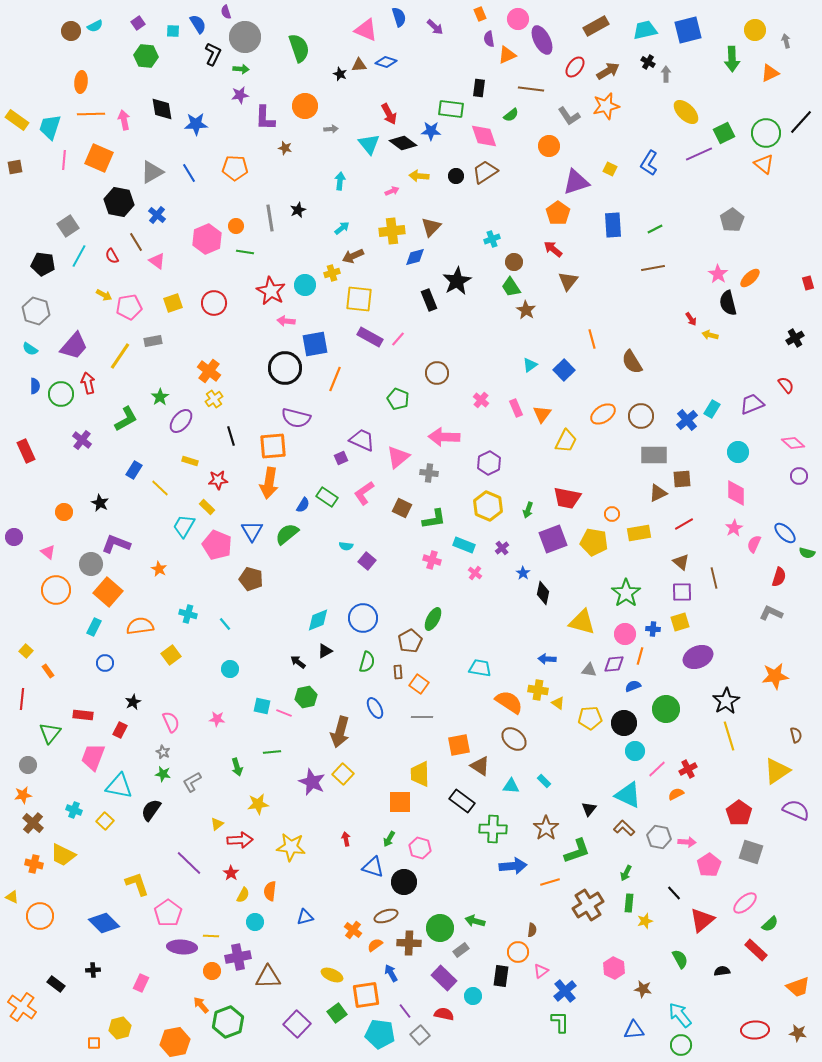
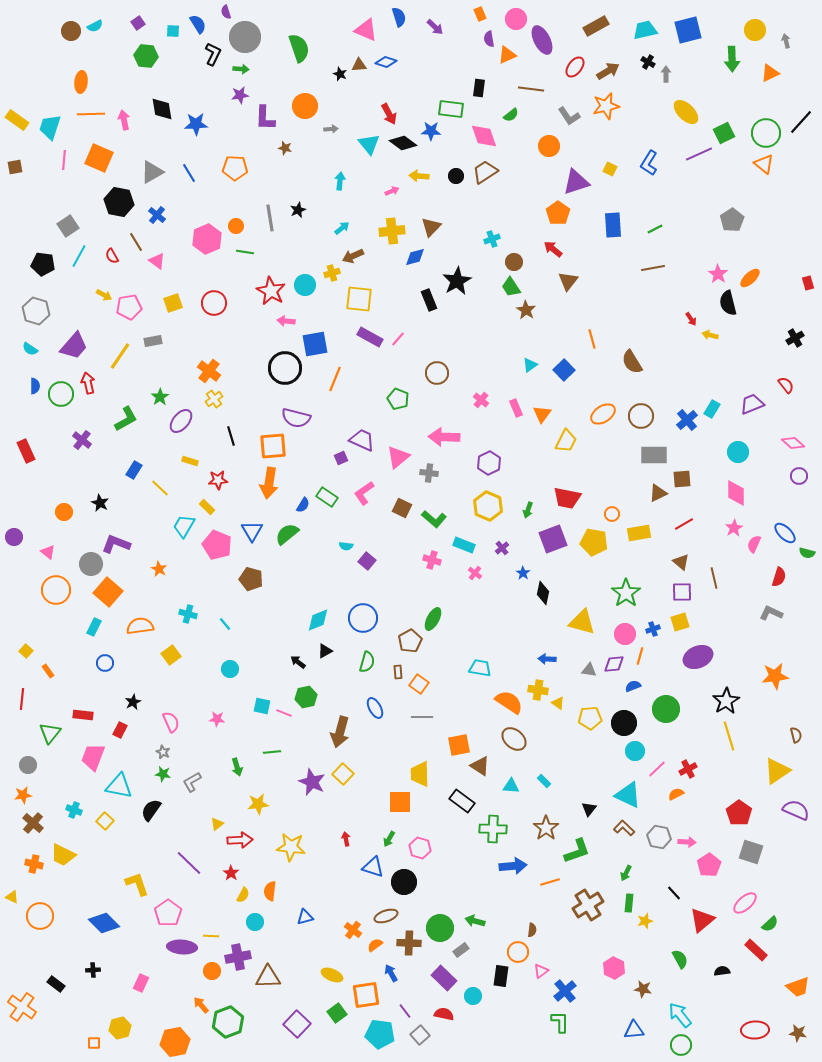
pink circle at (518, 19): moved 2 px left
green L-shape at (434, 519): rotated 50 degrees clockwise
blue cross at (653, 629): rotated 24 degrees counterclockwise
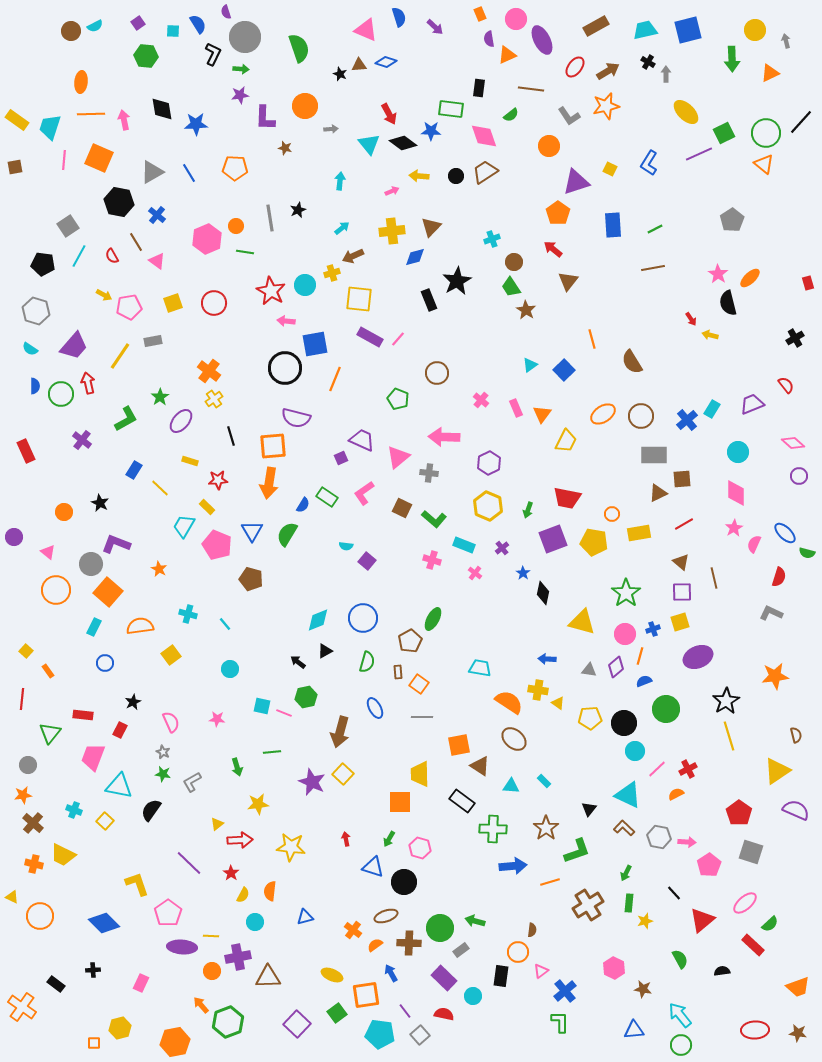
green semicircle at (287, 534): rotated 20 degrees counterclockwise
purple diamond at (614, 664): moved 2 px right, 3 px down; rotated 35 degrees counterclockwise
blue semicircle at (633, 686): moved 11 px right, 5 px up
red rectangle at (756, 950): moved 3 px left, 5 px up
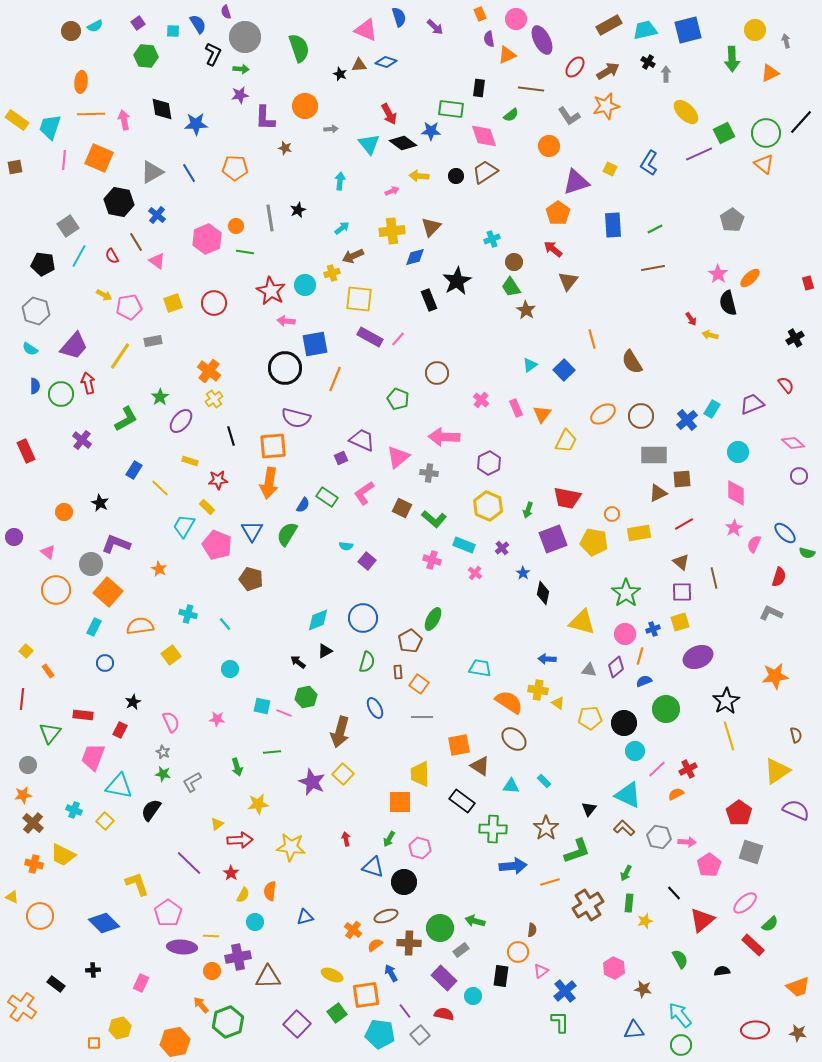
brown rectangle at (596, 26): moved 13 px right, 1 px up
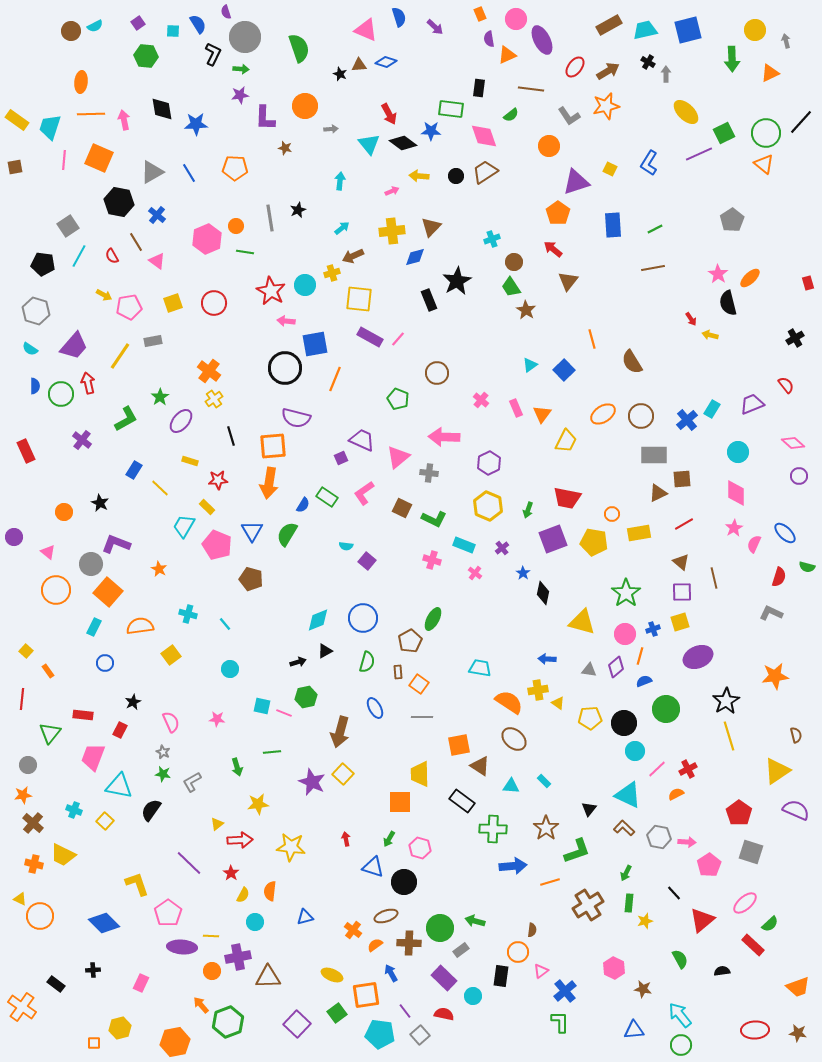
green L-shape at (434, 519): rotated 15 degrees counterclockwise
green semicircle at (807, 553): moved 14 px down
black arrow at (298, 662): rotated 126 degrees clockwise
yellow cross at (538, 690): rotated 18 degrees counterclockwise
yellow triangle at (12, 897): moved 8 px right, 2 px down
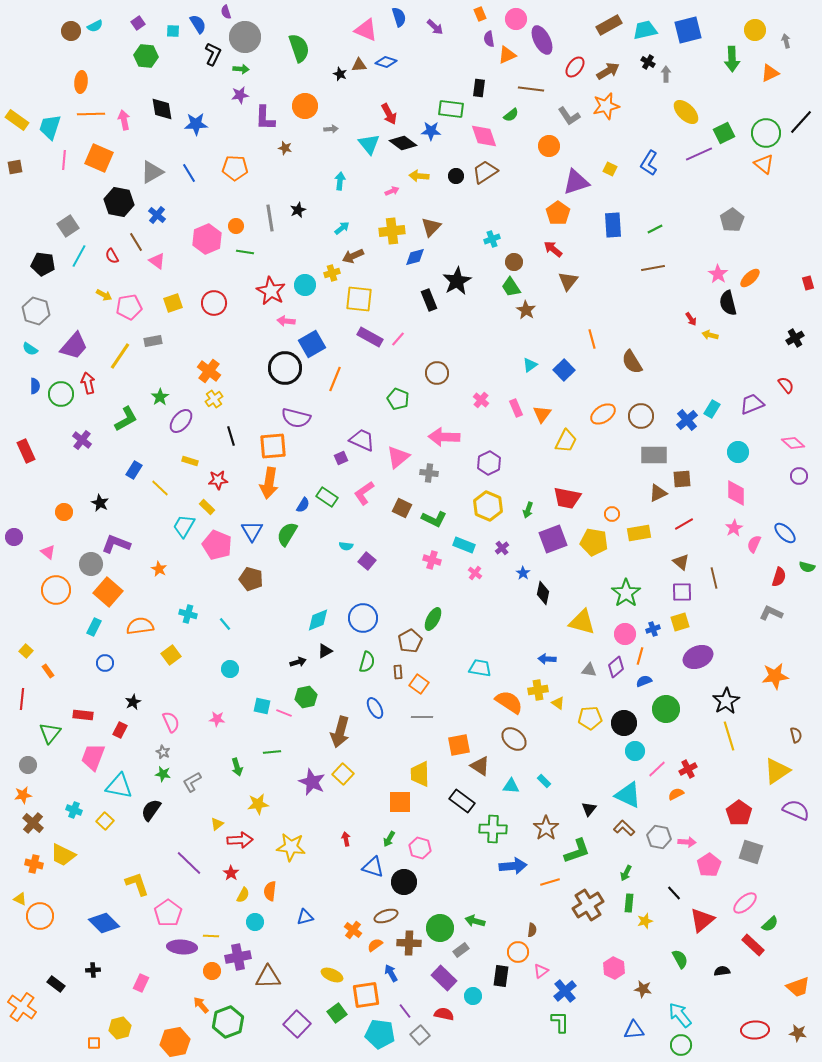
blue square at (315, 344): moved 3 px left; rotated 20 degrees counterclockwise
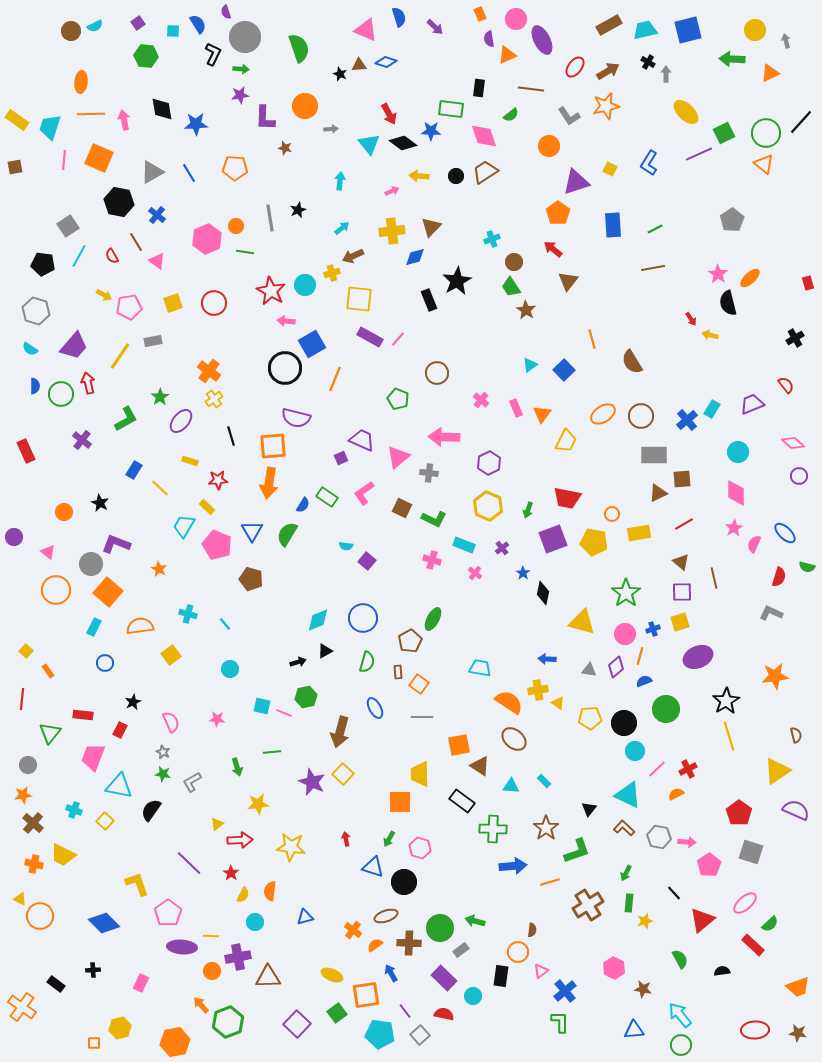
green arrow at (732, 59): rotated 95 degrees clockwise
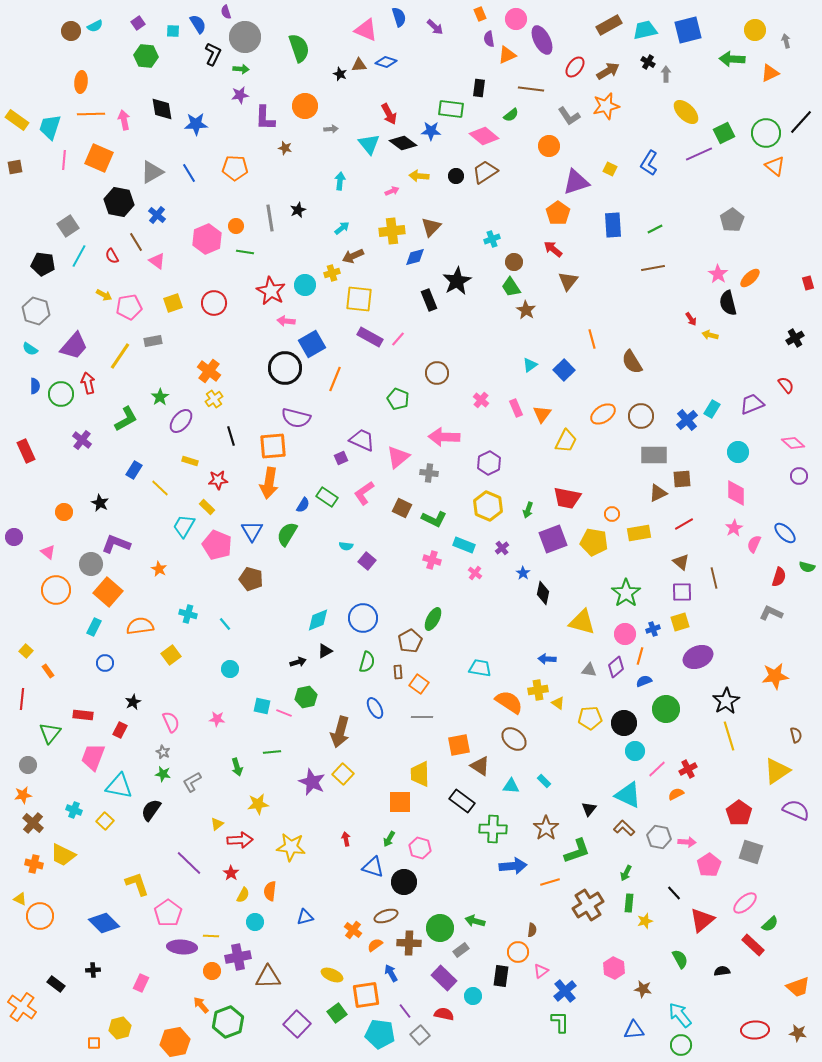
pink diamond at (484, 136): rotated 32 degrees counterclockwise
orange triangle at (764, 164): moved 11 px right, 2 px down
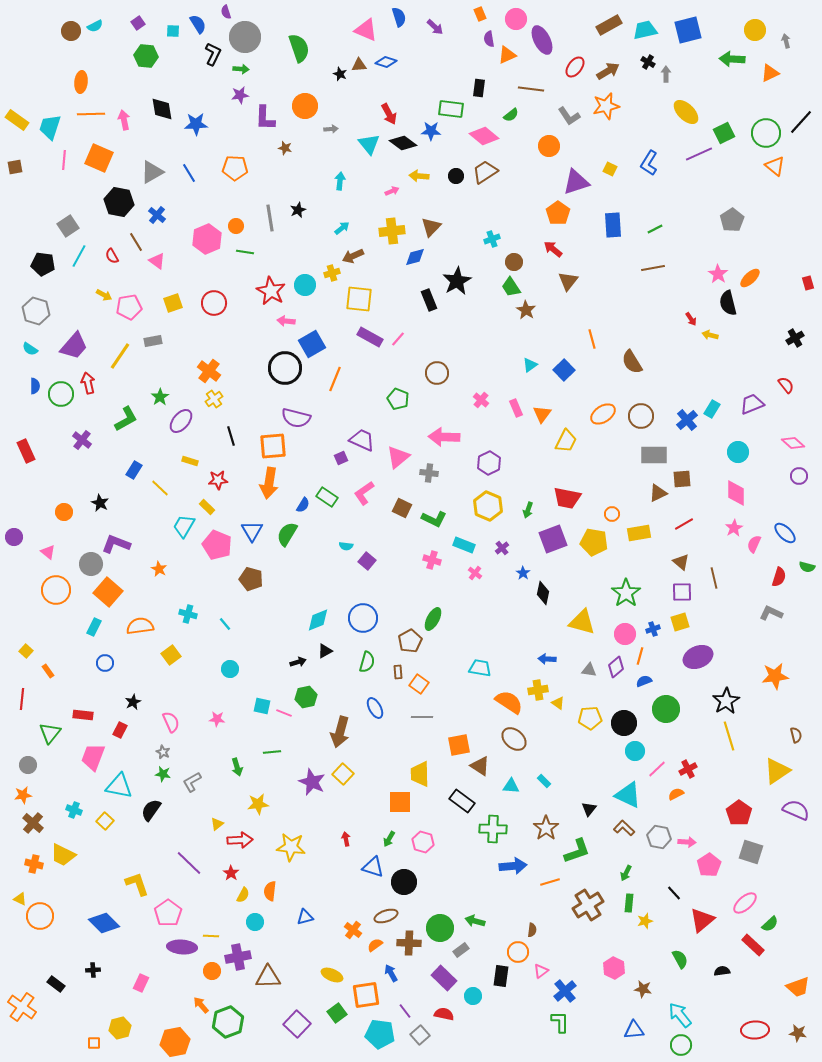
pink hexagon at (420, 848): moved 3 px right, 6 px up
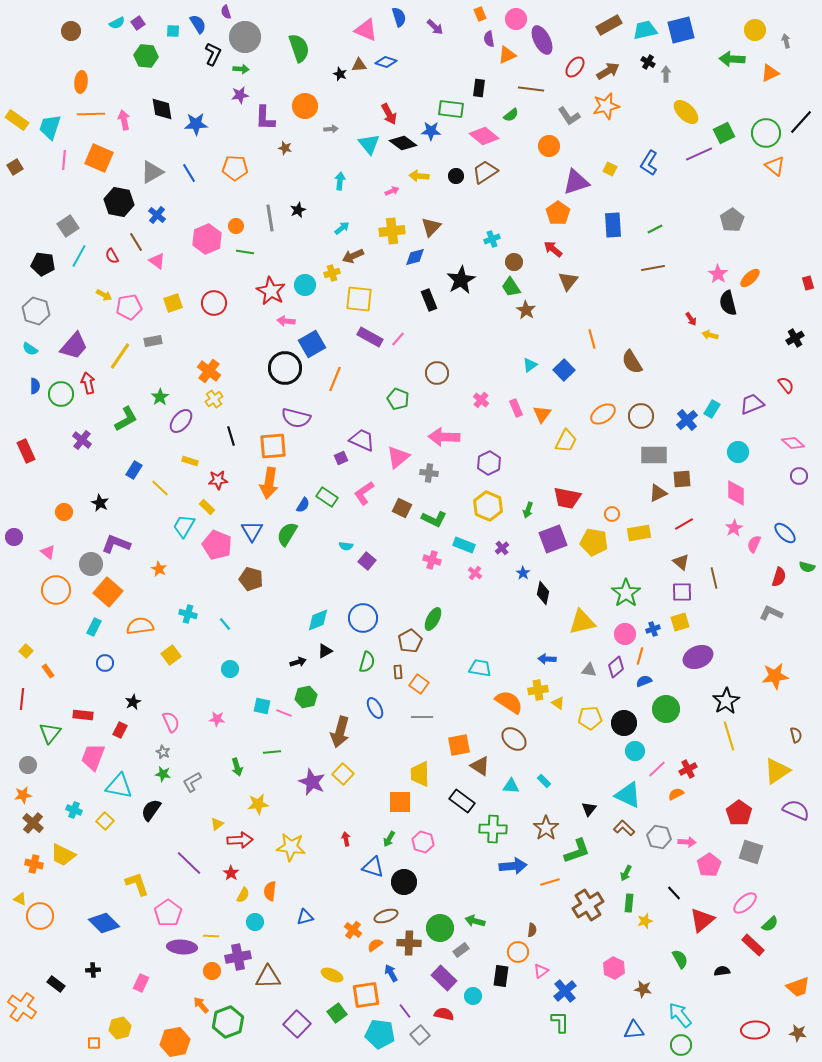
cyan semicircle at (95, 26): moved 22 px right, 3 px up
blue square at (688, 30): moved 7 px left
brown square at (15, 167): rotated 21 degrees counterclockwise
black star at (457, 281): moved 4 px right, 1 px up
yellow triangle at (582, 622): rotated 28 degrees counterclockwise
